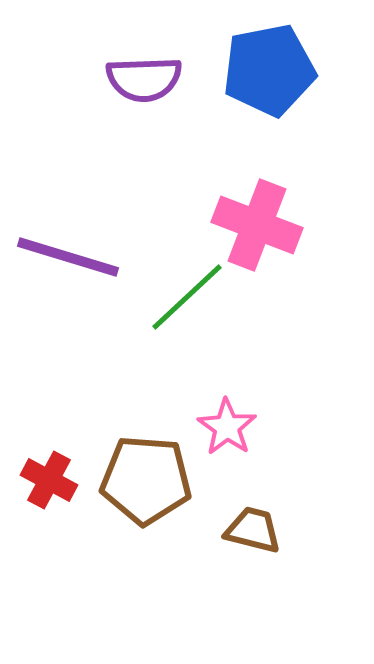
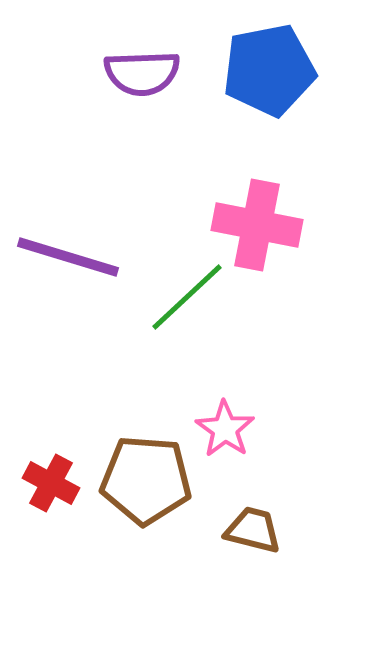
purple semicircle: moved 2 px left, 6 px up
pink cross: rotated 10 degrees counterclockwise
pink star: moved 2 px left, 2 px down
red cross: moved 2 px right, 3 px down
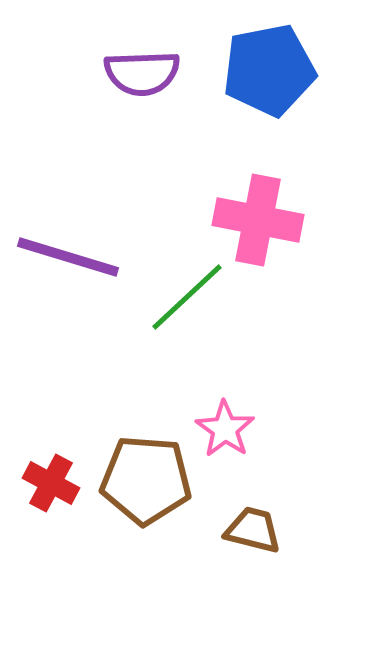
pink cross: moved 1 px right, 5 px up
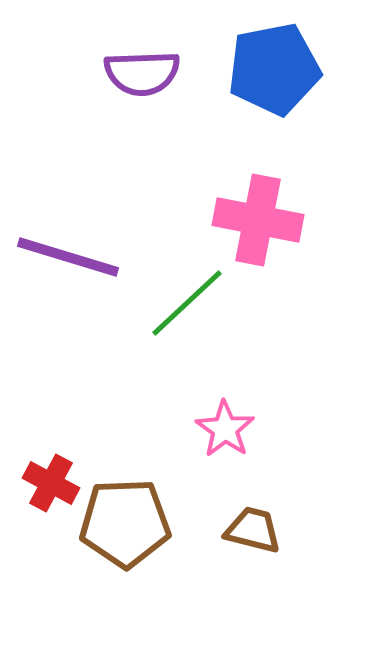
blue pentagon: moved 5 px right, 1 px up
green line: moved 6 px down
brown pentagon: moved 21 px left, 43 px down; rotated 6 degrees counterclockwise
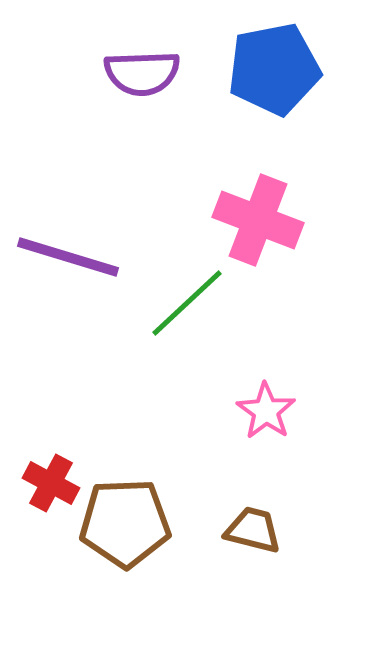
pink cross: rotated 10 degrees clockwise
pink star: moved 41 px right, 18 px up
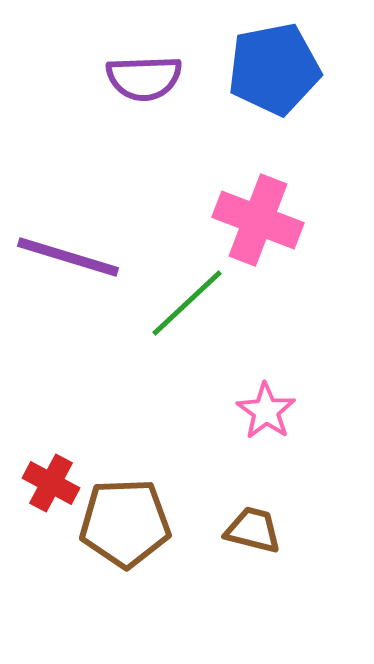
purple semicircle: moved 2 px right, 5 px down
